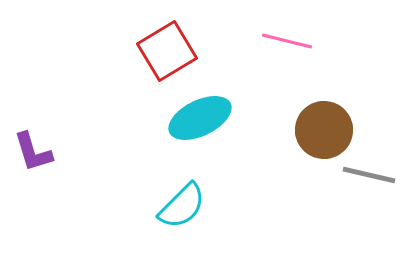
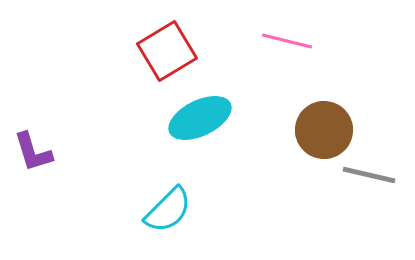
cyan semicircle: moved 14 px left, 4 px down
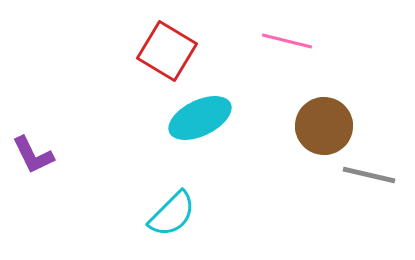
red square: rotated 28 degrees counterclockwise
brown circle: moved 4 px up
purple L-shape: moved 3 px down; rotated 9 degrees counterclockwise
cyan semicircle: moved 4 px right, 4 px down
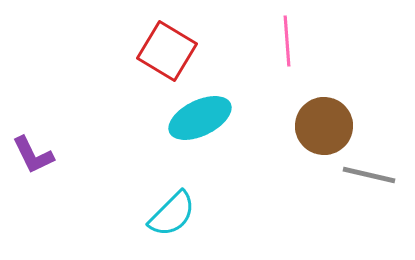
pink line: rotated 72 degrees clockwise
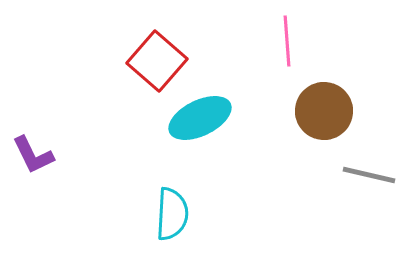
red square: moved 10 px left, 10 px down; rotated 10 degrees clockwise
brown circle: moved 15 px up
cyan semicircle: rotated 42 degrees counterclockwise
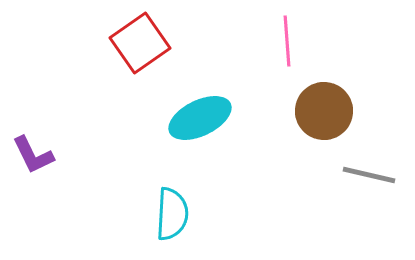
red square: moved 17 px left, 18 px up; rotated 14 degrees clockwise
